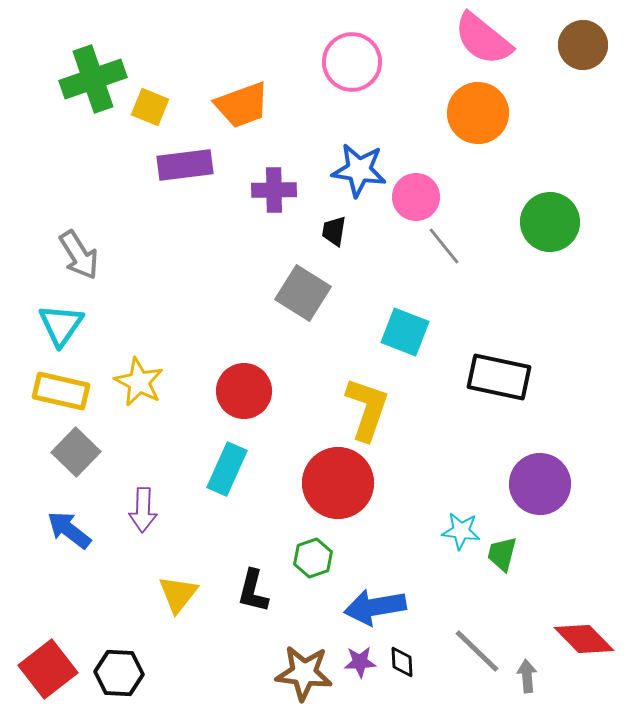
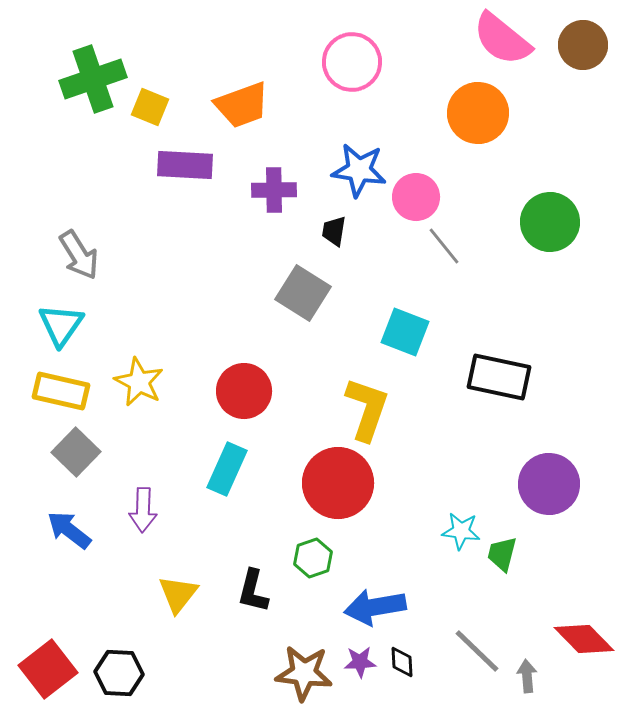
pink semicircle at (483, 39): moved 19 px right
purple rectangle at (185, 165): rotated 10 degrees clockwise
purple circle at (540, 484): moved 9 px right
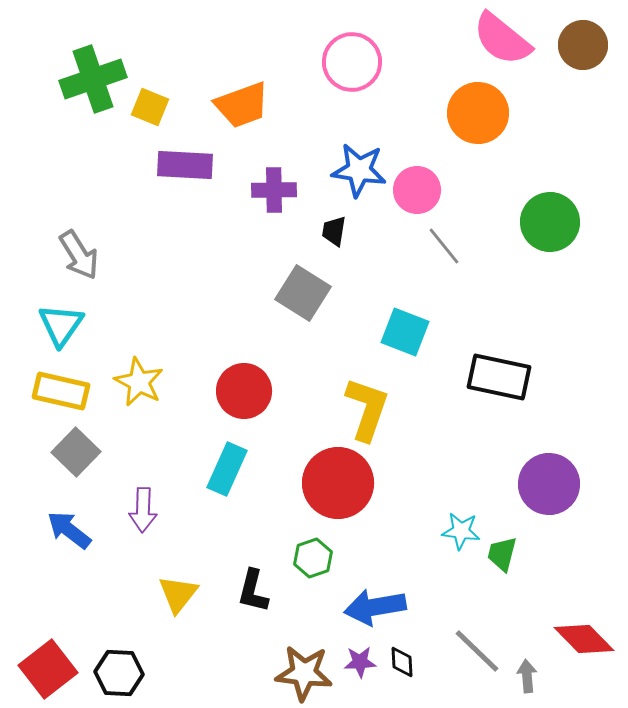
pink circle at (416, 197): moved 1 px right, 7 px up
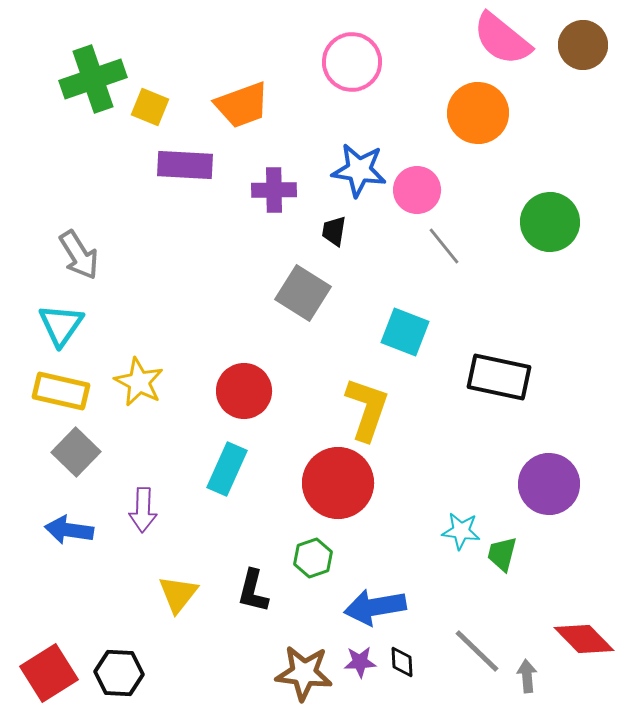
blue arrow at (69, 530): rotated 30 degrees counterclockwise
red square at (48, 669): moved 1 px right, 4 px down; rotated 6 degrees clockwise
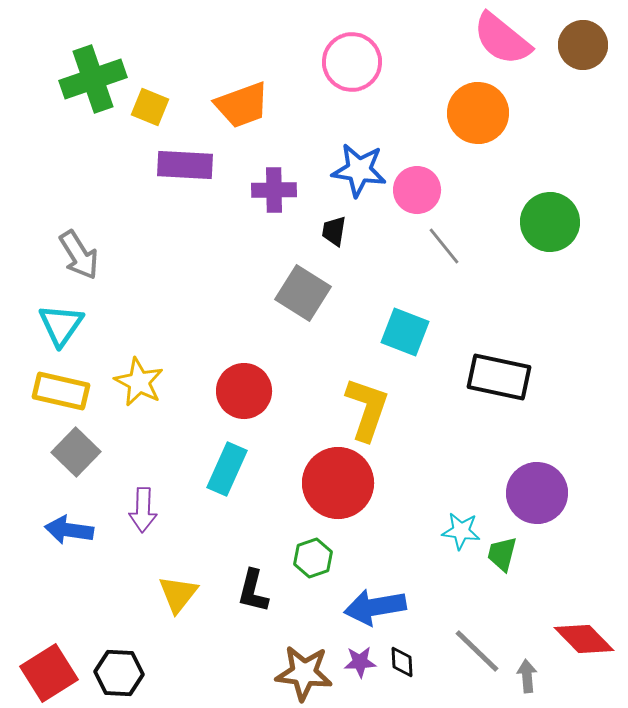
purple circle at (549, 484): moved 12 px left, 9 px down
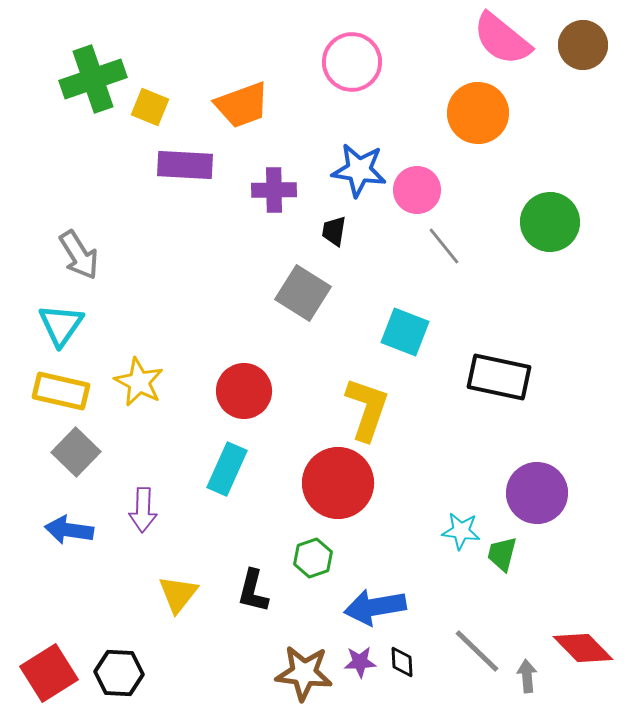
red diamond at (584, 639): moved 1 px left, 9 px down
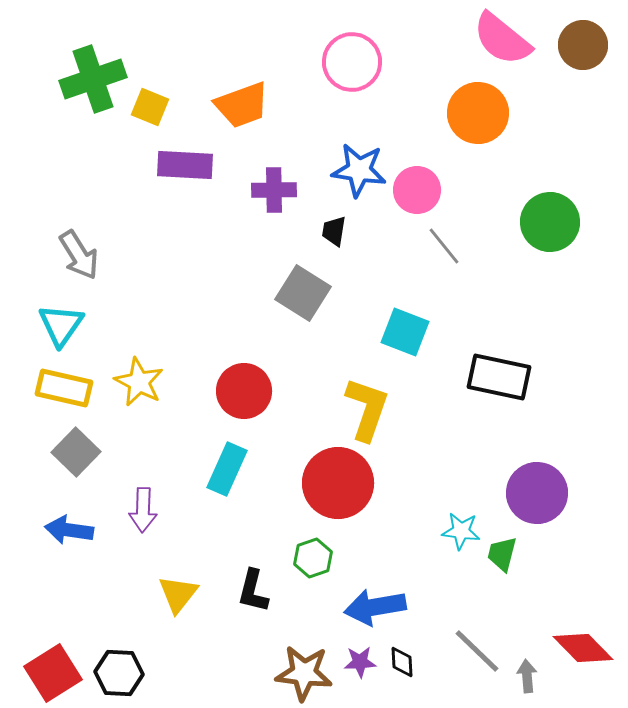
yellow rectangle at (61, 391): moved 3 px right, 3 px up
red square at (49, 673): moved 4 px right
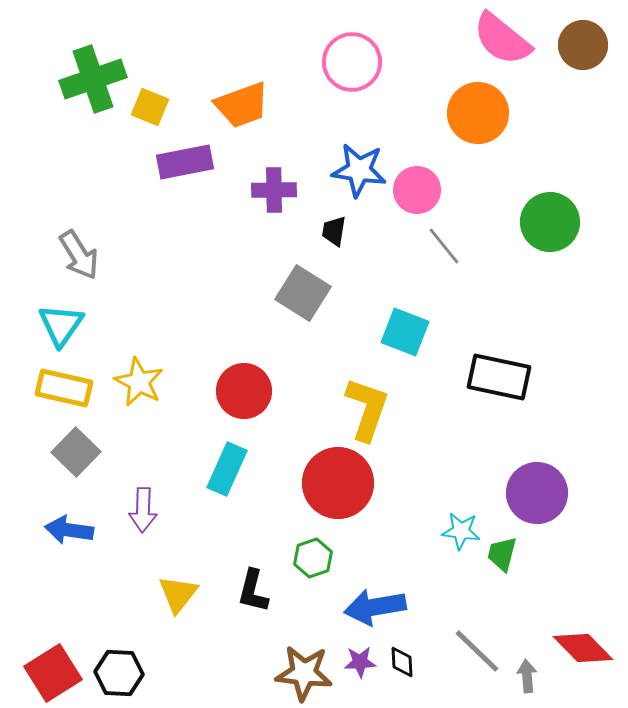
purple rectangle at (185, 165): moved 3 px up; rotated 14 degrees counterclockwise
